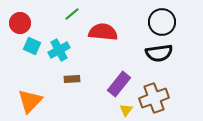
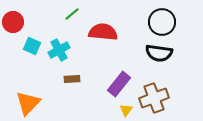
red circle: moved 7 px left, 1 px up
black semicircle: rotated 16 degrees clockwise
orange triangle: moved 2 px left, 2 px down
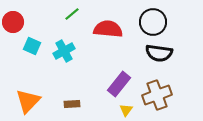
black circle: moved 9 px left
red semicircle: moved 5 px right, 3 px up
cyan cross: moved 5 px right, 1 px down
brown rectangle: moved 25 px down
brown cross: moved 3 px right, 3 px up
orange triangle: moved 2 px up
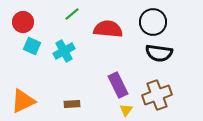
red circle: moved 10 px right
purple rectangle: moved 1 px left, 1 px down; rotated 65 degrees counterclockwise
orange triangle: moved 5 px left; rotated 20 degrees clockwise
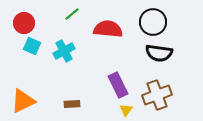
red circle: moved 1 px right, 1 px down
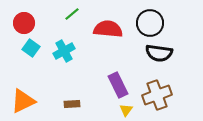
black circle: moved 3 px left, 1 px down
cyan square: moved 1 px left, 2 px down; rotated 12 degrees clockwise
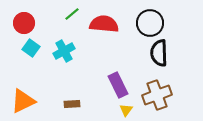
red semicircle: moved 4 px left, 5 px up
black semicircle: rotated 80 degrees clockwise
